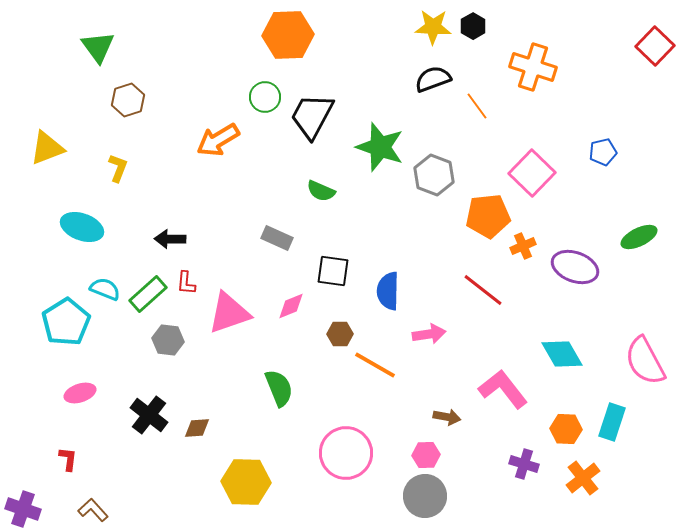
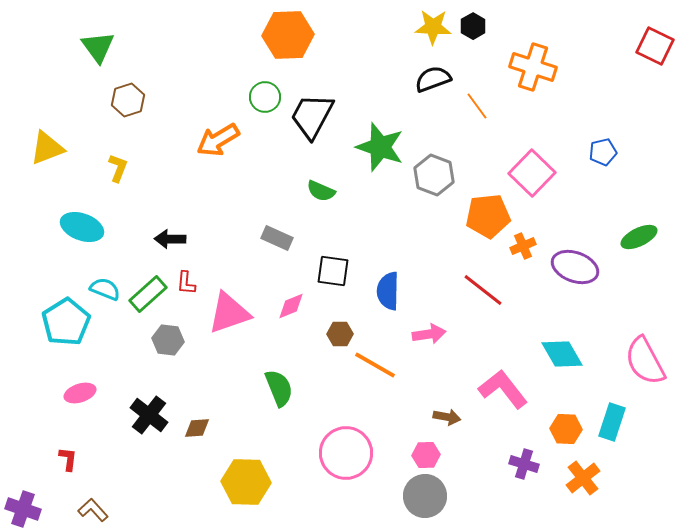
red square at (655, 46): rotated 18 degrees counterclockwise
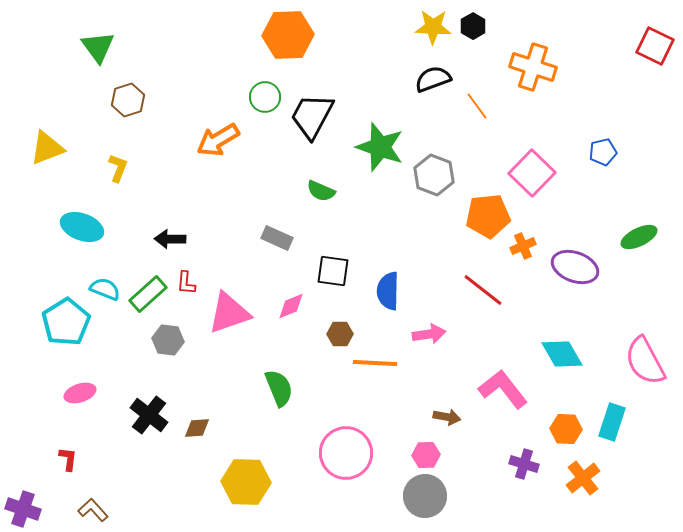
orange line at (375, 365): moved 2 px up; rotated 27 degrees counterclockwise
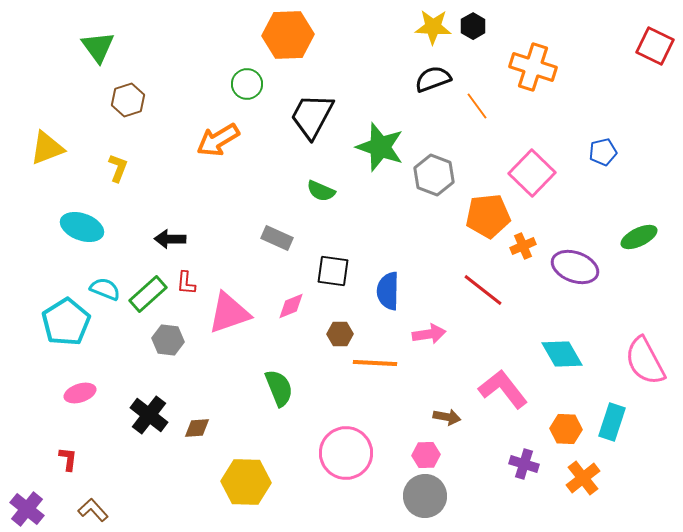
green circle at (265, 97): moved 18 px left, 13 px up
purple cross at (23, 509): moved 4 px right; rotated 20 degrees clockwise
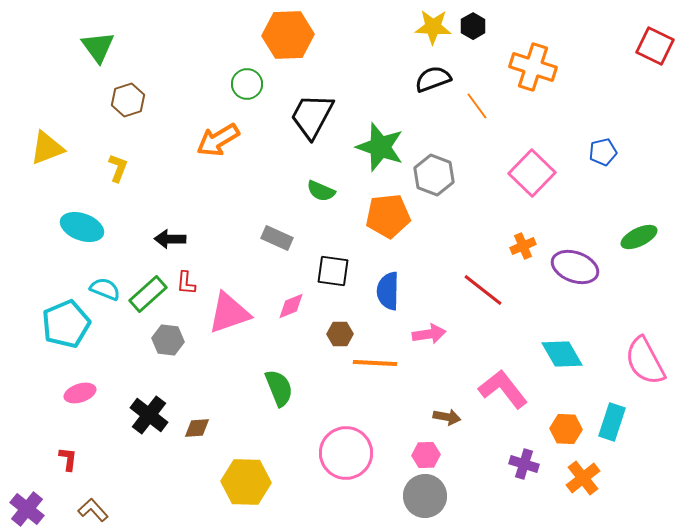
orange pentagon at (488, 216): moved 100 px left
cyan pentagon at (66, 322): moved 2 px down; rotated 9 degrees clockwise
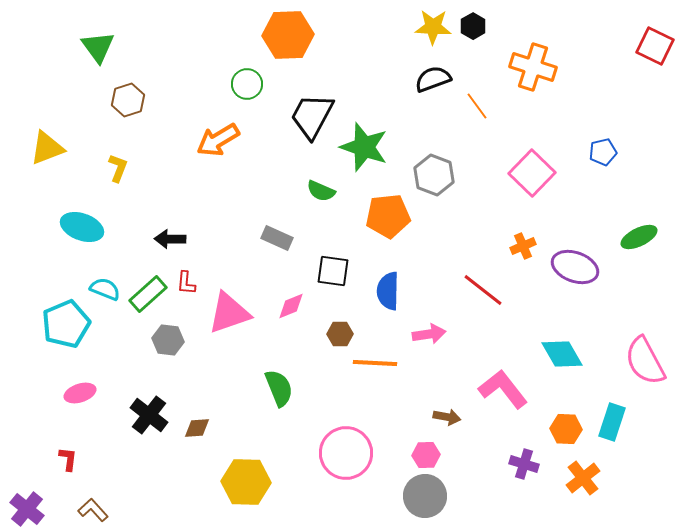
green star at (380, 147): moved 16 px left
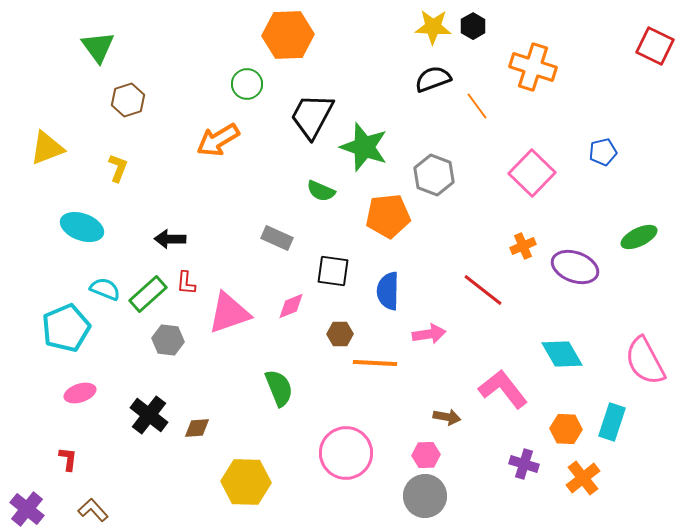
cyan pentagon at (66, 324): moved 4 px down
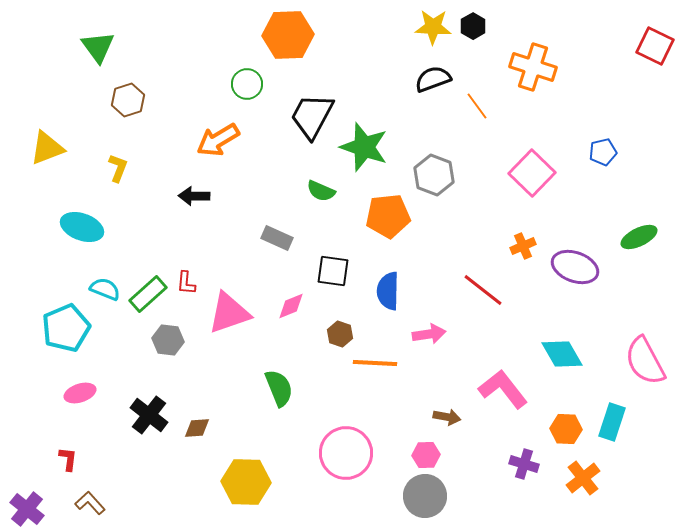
black arrow at (170, 239): moved 24 px right, 43 px up
brown hexagon at (340, 334): rotated 20 degrees clockwise
brown L-shape at (93, 510): moved 3 px left, 7 px up
